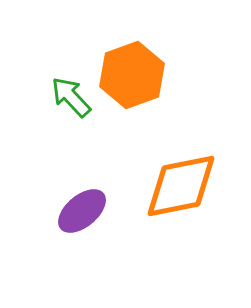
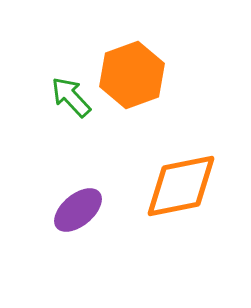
purple ellipse: moved 4 px left, 1 px up
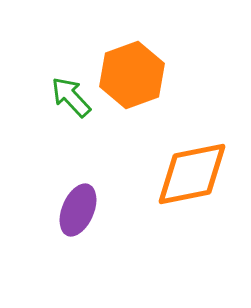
orange diamond: moved 11 px right, 12 px up
purple ellipse: rotated 27 degrees counterclockwise
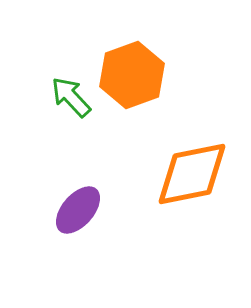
purple ellipse: rotated 18 degrees clockwise
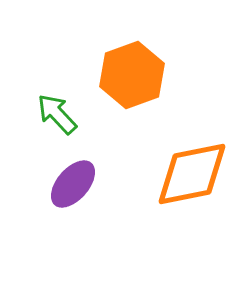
green arrow: moved 14 px left, 17 px down
purple ellipse: moved 5 px left, 26 px up
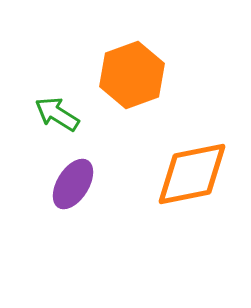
green arrow: rotated 15 degrees counterclockwise
purple ellipse: rotated 9 degrees counterclockwise
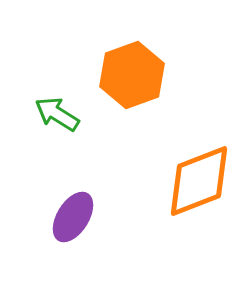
orange diamond: moved 7 px right, 7 px down; rotated 10 degrees counterclockwise
purple ellipse: moved 33 px down
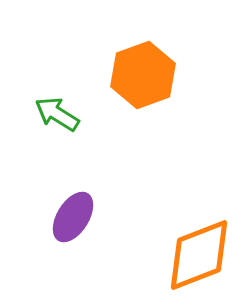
orange hexagon: moved 11 px right
orange diamond: moved 74 px down
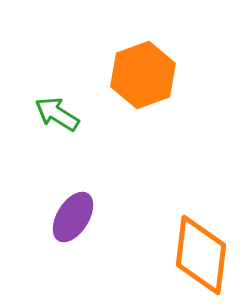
orange diamond: moved 2 px right; rotated 62 degrees counterclockwise
